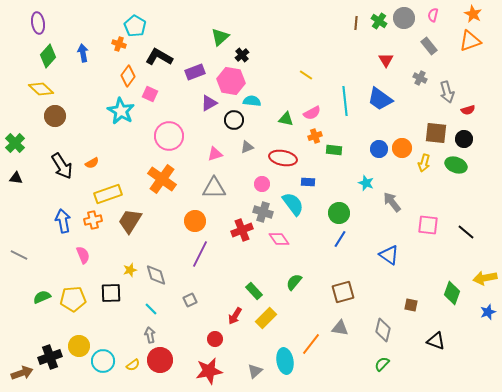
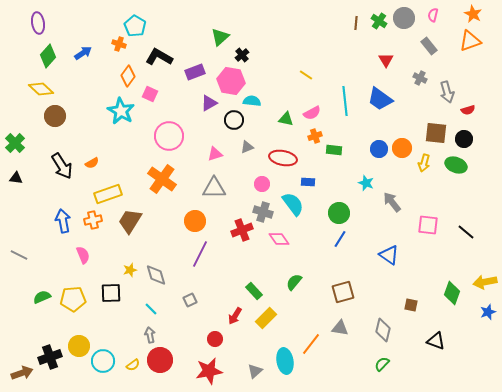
blue arrow at (83, 53): rotated 66 degrees clockwise
yellow arrow at (485, 278): moved 4 px down
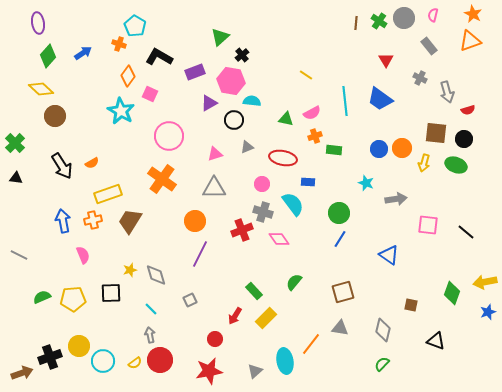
gray arrow at (392, 202): moved 4 px right, 3 px up; rotated 120 degrees clockwise
yellow semicircle at (133, 365): moved 2 px right, 2 px up
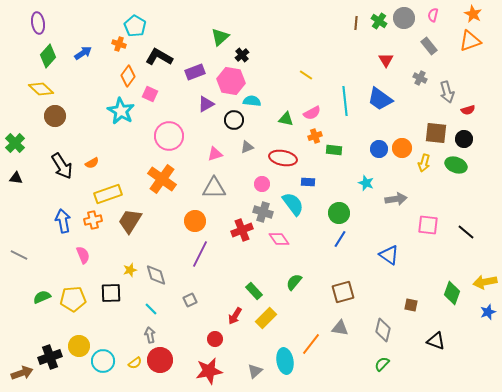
purple triangle at (209, 103): moved 3 px left, 1 px down
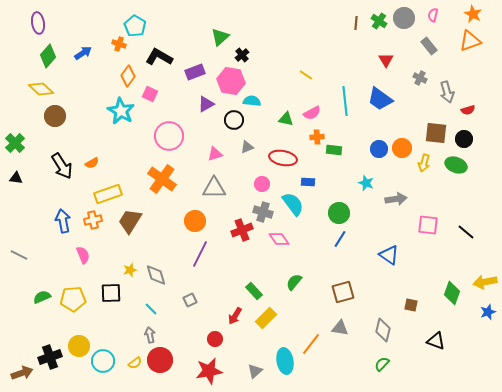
orange cross at (315, 136): moved 2 px right, 1 px down; rotated 16 degrees clockwise
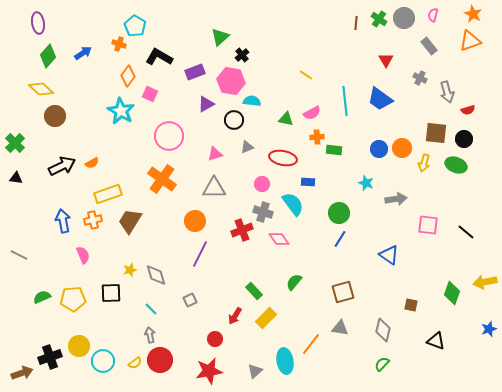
green cross at (379, 21): moved 2 px up
black arrow at (62, 166): rotated 84 degrees counterclockwise
blue star at (488, 312): moved 1 px right, 17 px down
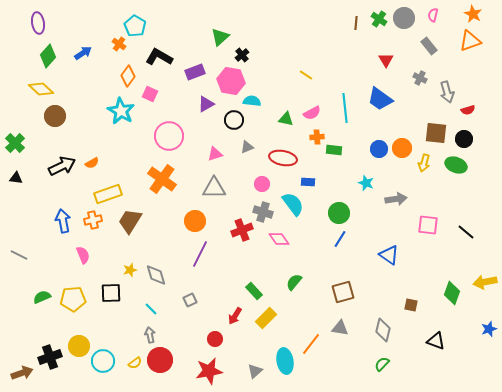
orange cross at (119, 44): rotated 16 degrees clockwise
cyan line at (345, 101): moved 7 px down
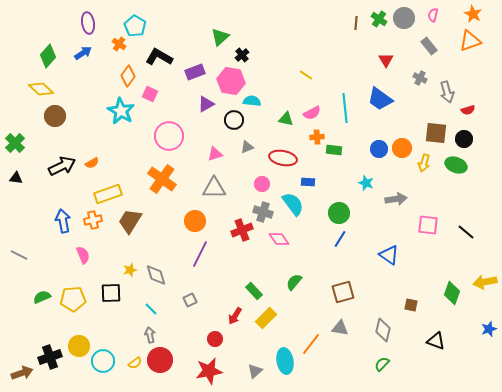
purple ellipse at (38, 23): moved 50 px right
